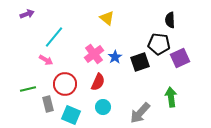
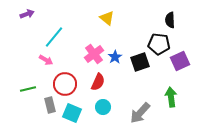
purple square: moved 3 px down
gray rectangle: moved 2 px right, 1 px down
cyan square: moved 1 px right, 2 px up
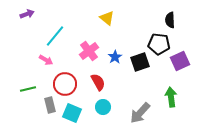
cyan line: moved 1 px right, 1 px up
pink cross: moved 5 px left, 3 px up
red semicircle: rotated 54 degrees counterclockwise
